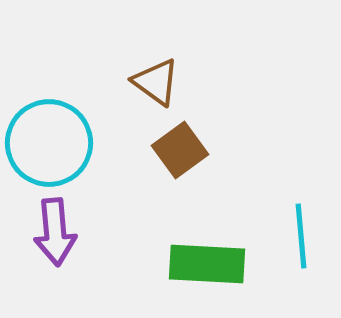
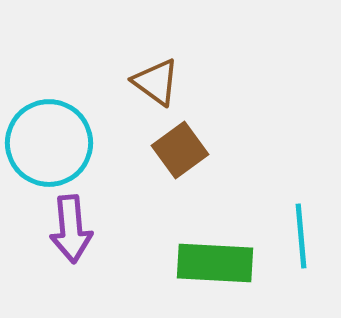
purple arrow: moved 16 px right, 3 px up
green rectangle: moved 8 px right, 1 px up
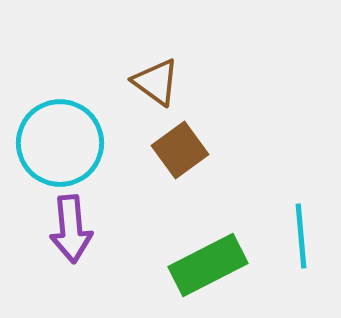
cyan circle: moved 11 px right
green rectangle: moved 7 px left, 2 px down; rotated 30 degrees counterclockwise
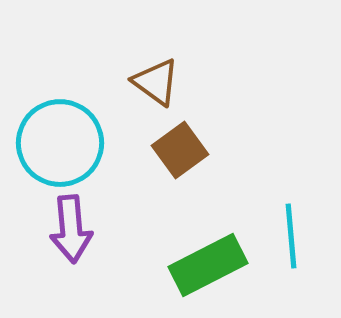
cyan line: moved 10 px left
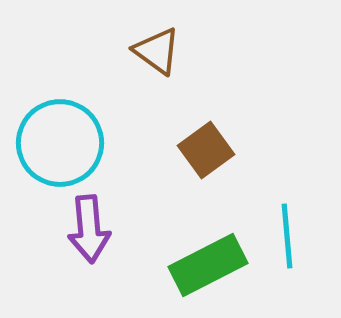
brown triangle: moved 1 px right, 31 px up
brown square: moved 26 px right
purple arrow: moved 18 px right
cyan line: moved 4 px left
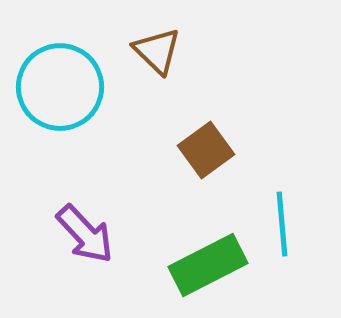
brown triangle: rotated 8 degrees clockwise
cyan circle: moved 56 px up
purple arrow: moved 4 px left, 5 px down; rotated 38 degrees counterclockwise
cyan line: moved 5 px left, 12 px up
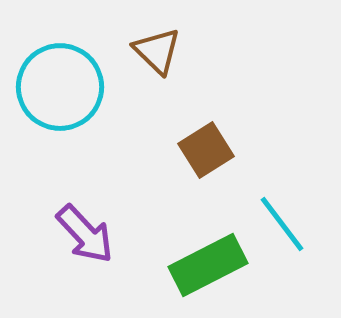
brown square: rotated 4 degrees clockwise
cyan line: rotated 32 degrees counterclockwise
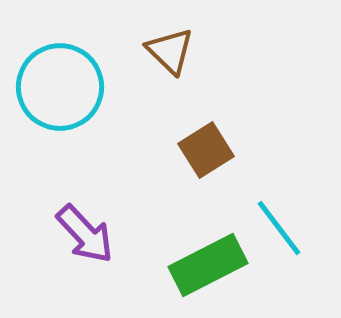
brown triangle: moved 13 px right
cyan line: moved 3 px left, 4 px down
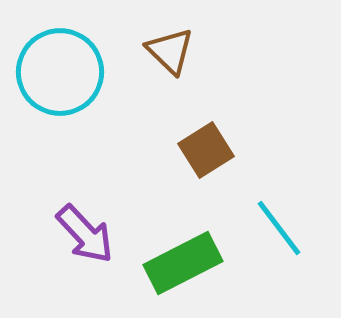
cyan circle: moved 15 px up
green rectangle: moved 25 px left, 2 px up
